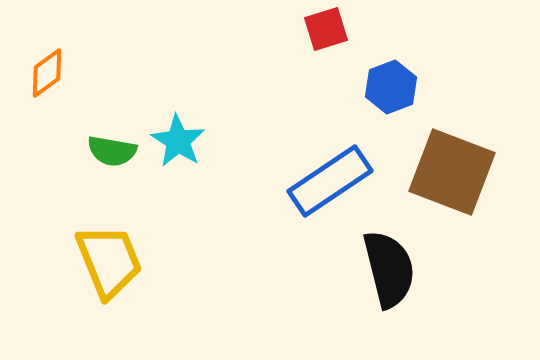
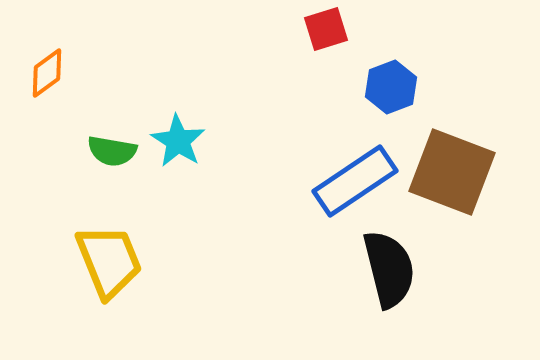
blue rectangle: moved 25 px right
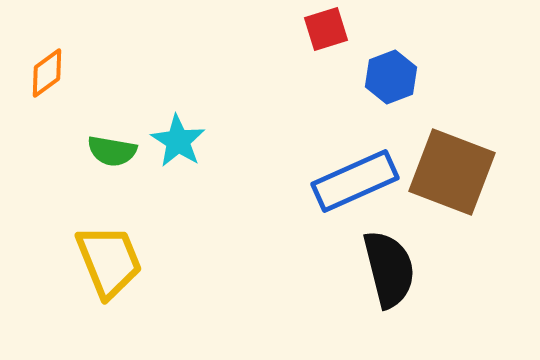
blue hexagon: moved 10 px up
blue rectangle: rotated 10 degrees clockwise
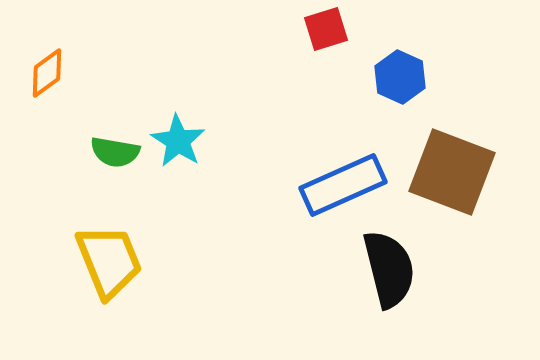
blue hexagon: moved 9 px right; rotated 15 degrees counterclockwise
green semicircle: moved 3 px right, 1 px down
blue rectangle: moved 12 px left, 4 px down
